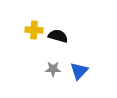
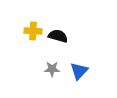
yellow cross: moved 1 px left, 1 px down
gray star: moved 1 px left
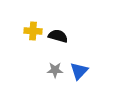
gray star: moved 3 px right, 1 px down
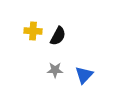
black semicircle: rotated 102 degrees clockwise
blue triangle: moved 5 px right, 4 px down
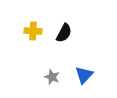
black semicircle: moved 6 px right, 3 px up
gray star: moved 3 px left, 7 px down; rotated 21 degrees clockwise
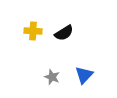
black semicircle: rotated 30 degrees clockwise
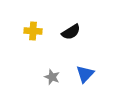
black semicircle: moved 7 px right, 1 px up
blue triangle: moved 1 px right, 1 px up
